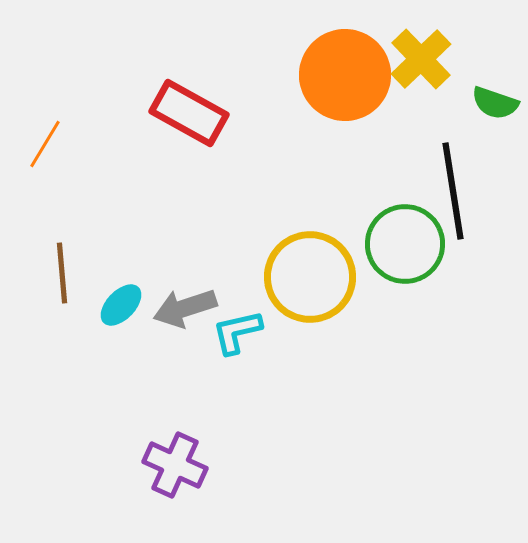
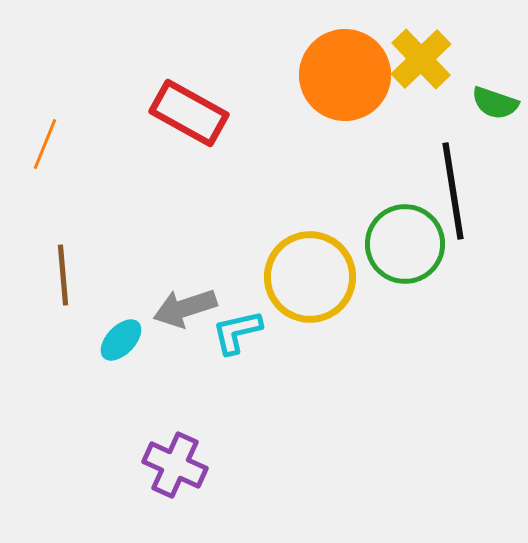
orange line: rotated 9 degrees counterclockwise
brown line: moved 1 px right, 2 px down
cyan ellipse: moved 35 px down
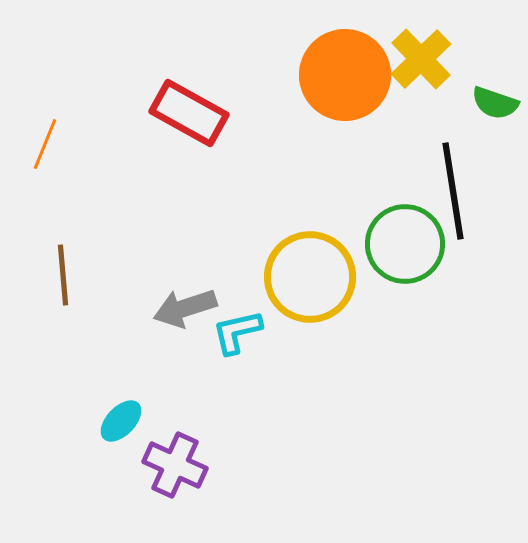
cyan ellipse: moved 81 px down
